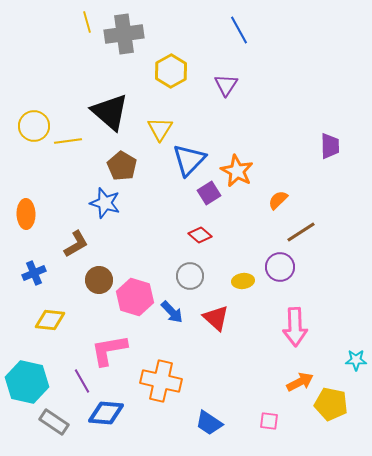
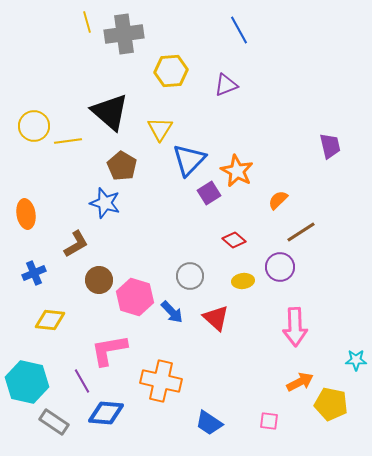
yellow hexagon at (171, 71): rotated 24 degrees clockwise
purple triangle at (226, 85): rotated 35 degrees clockwise
purple trapezoid at (330, 146): rotated 12 degrees counterclockwise
orange ellipse at (26, 214): rotated 8 degrees counterclockwise
red diamond at (200, 235): moved 34 px right, 5 px down
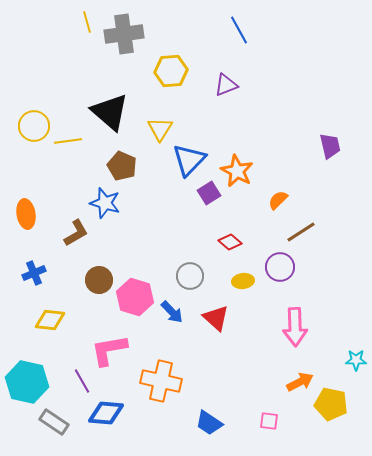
brown pentagon at (122, 166): rotated 8 degrees counterclockwise
red diamond at (234, 240): moved 4 px left, 2 px down
brown L-shape at (76, 244): moved 11 px up
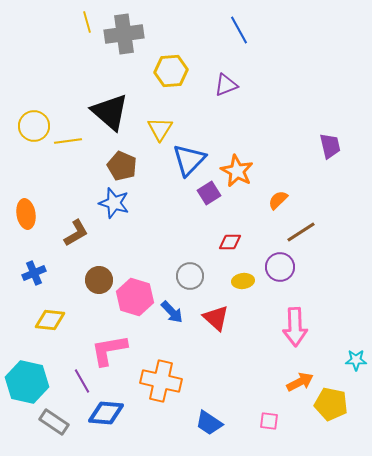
blue star at (105, 203): moved 9 px right
red diamond at (230, 242): rotated 40 degrees counterclockwise
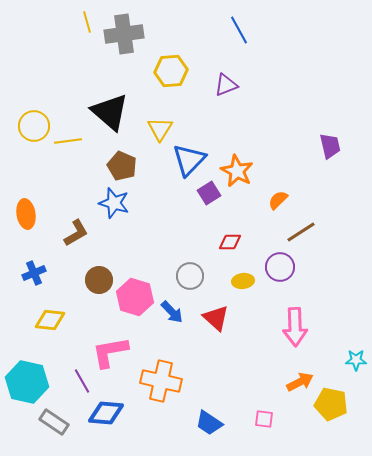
pink L-shape at (109, 350): moved 1 px right, 2 px down
pink square at (269, 421): moved 5 px left, 2 px up
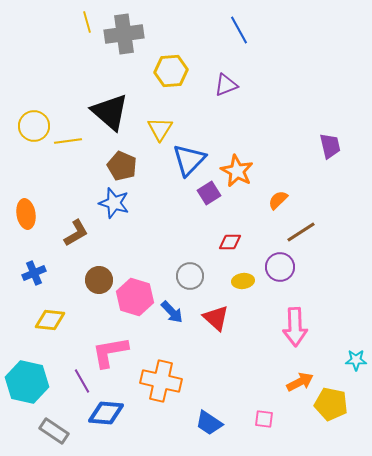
gray rectangle at (54, 422): moved 9 px down
